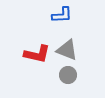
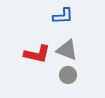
blue L-shape: moved 1 px right, 1 px down
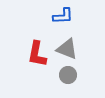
gray triangle: moved 1 px up
red L-shape: rotated 88 degrees clockwise
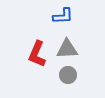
gray triangle: rotated 25 degrees counterclockwise
red L-shape: rotated 12 degrees clockwise
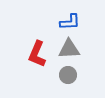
blue L-shape: moved 7 px right, 6 px down
gray triangle: moved 2 px right
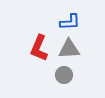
red L-shape: moved 2 px right, 6 px up
gray circle: moved 4 px left
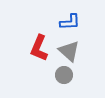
gray triangle: moved 2 px down; rotated 45 degrees clockwise
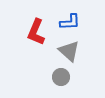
red L-shape: moved 3 px left, 16 px up
gray circle: moved 3 px left, 2 px down
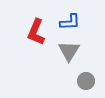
gray triangle: rotated 20 degrees clockwise
gray circle: moved 25 px right, 4 px down
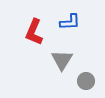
red L-shape: moved 2 px left
gray triangle: moved 7 px left, 9 px down
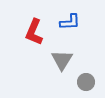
gray circle: moved 1 px down
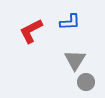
red L-shape: moved 3 px left, 1 px up; rotated 40 degrees clockwise
gray triangle: moved 13 px right
